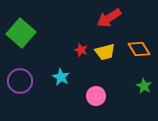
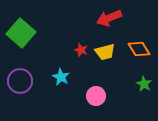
red arrow: rotated 10 degrees clockwise
green star: moved 2 px up
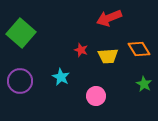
yellow trapezoid: moved 3 px right, 4 px down; rotated 10 degrees clockwise
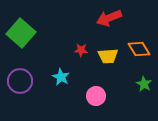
red star: rotated 16 degrees counterclockwise
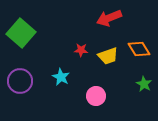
yellow trapezoid: rotated 15 degrees counterclockwise
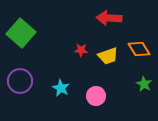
red arrow: rotated 25 degrees clockwise
cyan star: moved 11 px down
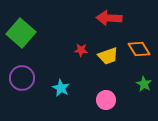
purple circle: moved 2 px right, 3 px up
pink circle: moved 10 px right, 4 px down
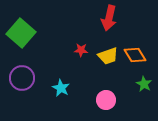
red arrow: rotated 80 degrees counterclockwise
orange diamond: moved 4 px left, 6 px down
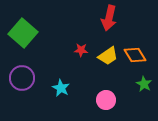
green square: moved 2 px right
yellow trapezoid: rotated 15 degrees counterclockwise
